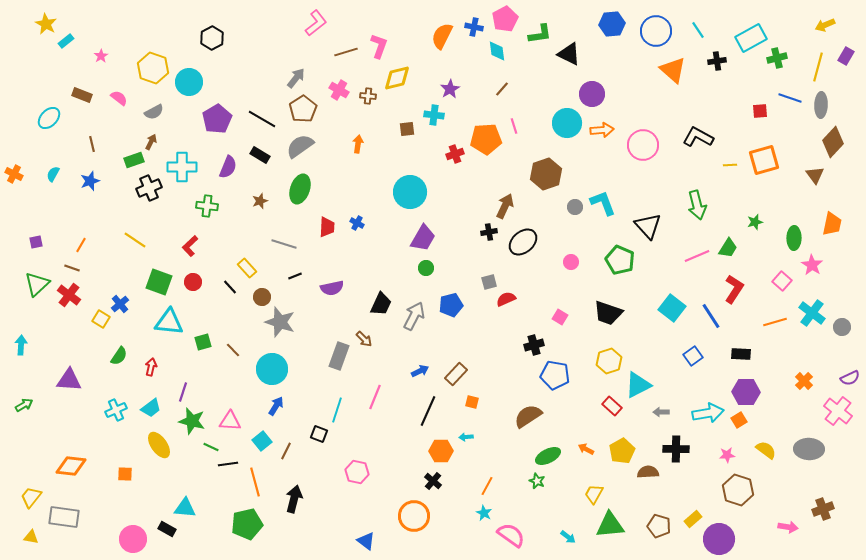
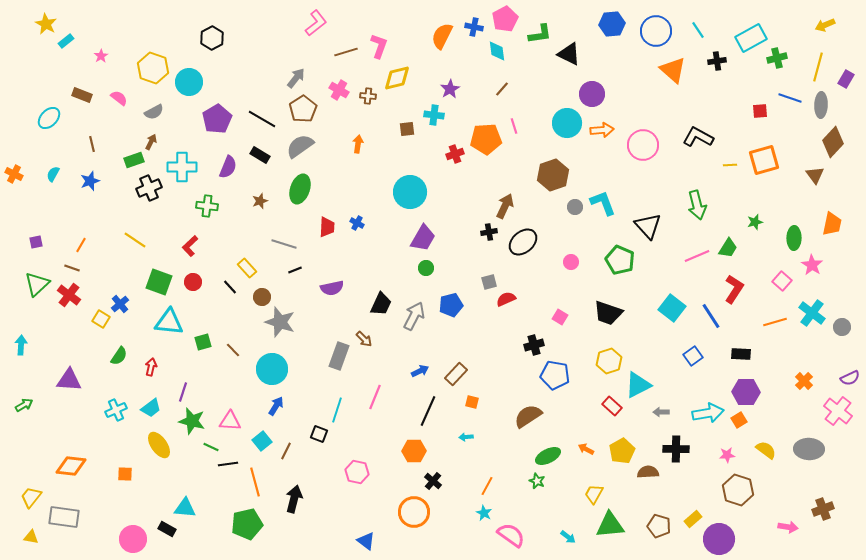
purple rectangle at (846, 56): moved 23 px down
brown hexagon at (546, 174): moved 7 px right, 1 px down
black line at (295, 276): moved 6 px up
orange hexagon at (441, 451): moved 27 px left
orange circle at (414, 516): moved 4 px up
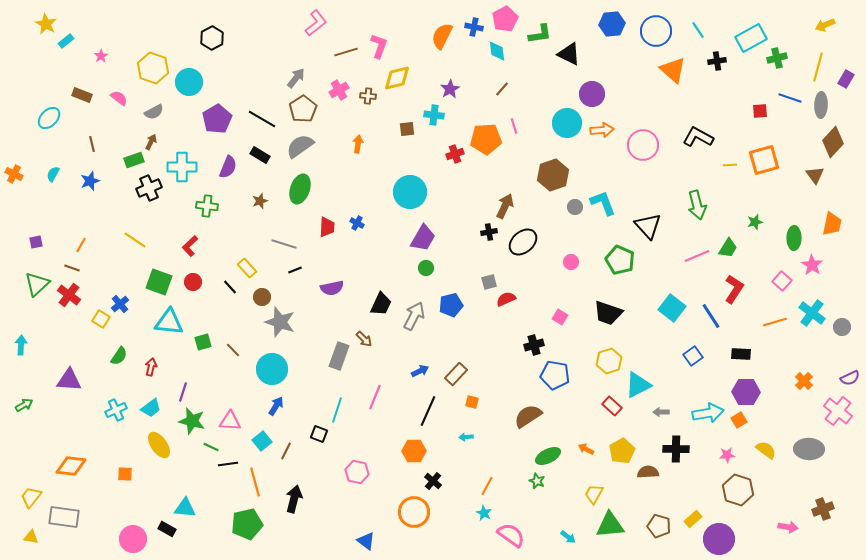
pink cross at (339, 90): rotated 30 degrees clockwise
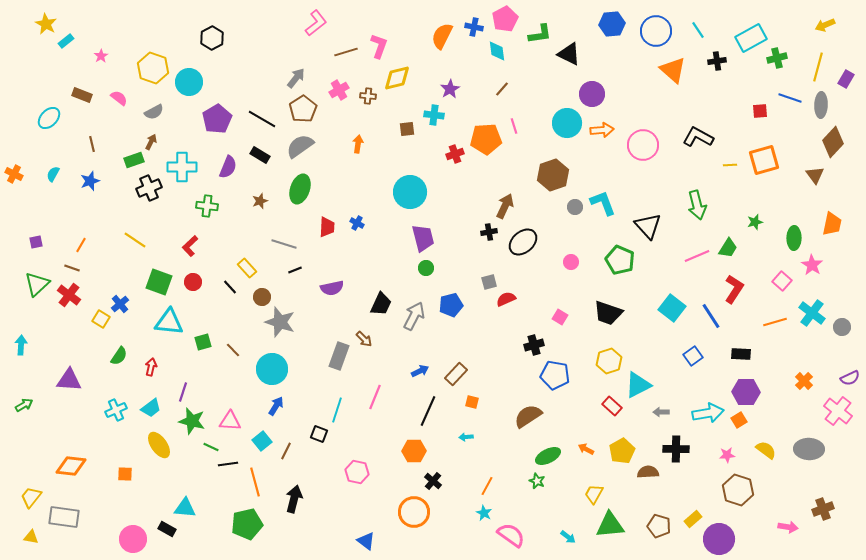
purple trapezoid at (423, 238): rotated 44 degrees counterclockwise
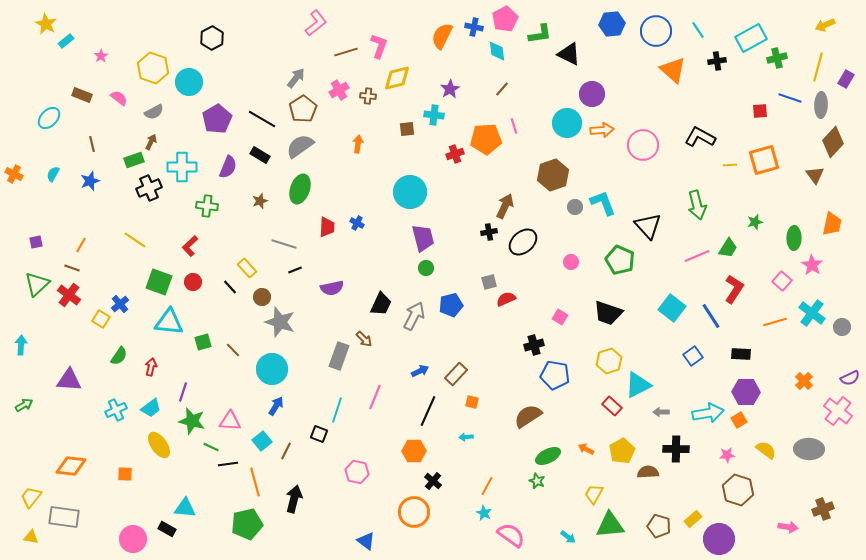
black L-shape at (698, 137): moved 2 px right
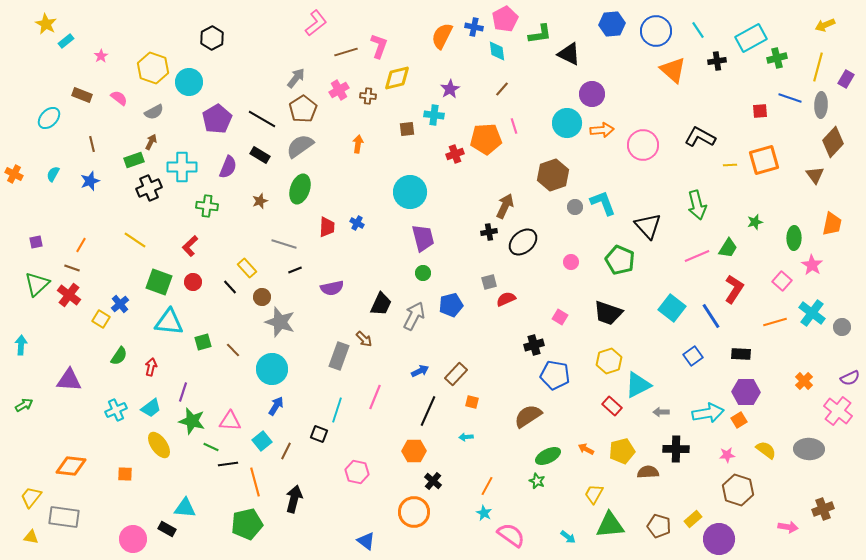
green circle at (426, 268): moved 3 px left, 5 px down
yellow pentagon at (622, 451): rotated 15 degrees clockwise
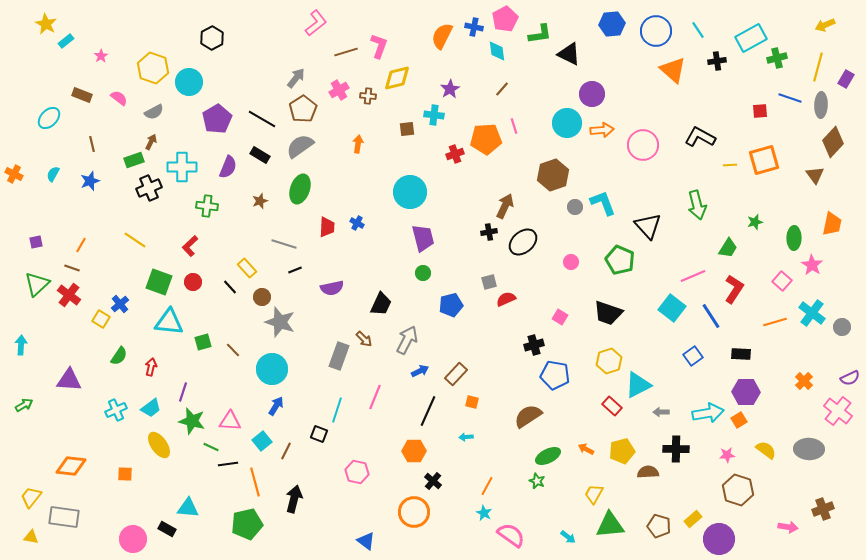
pink line at (697, 256): moved 4 px left, 20 px down
gray arrow at (414, 316): moved 7 px left, 24 px down
cyan triangle at (185, 508): moved 3 px right
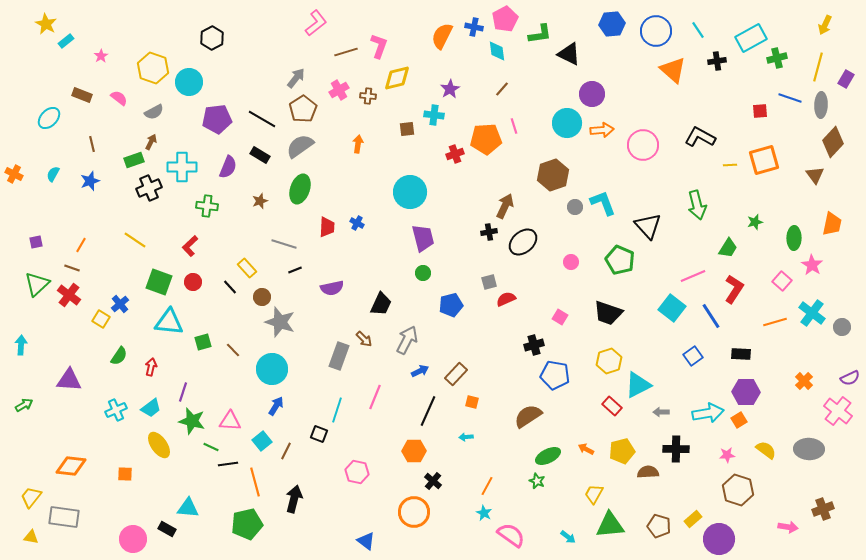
yellow arrow at (825, 25): rotated 42 degrees counterclockwise
purple pentagon at (217, 119): rotated 24 degrees clockwise
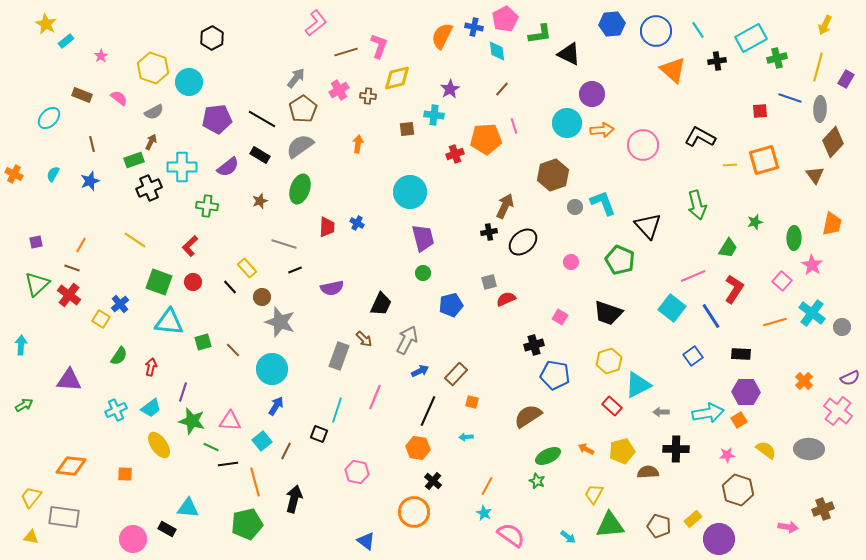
gray ellipse at (821, 105): moved 1 px left, 4 px down
purple semicircle at (228, 167): rotated 30 degrees clockwise
orange hexagon at (414, 451): moved 4 px right, 3 px up; rotated 10 degrees clockwise
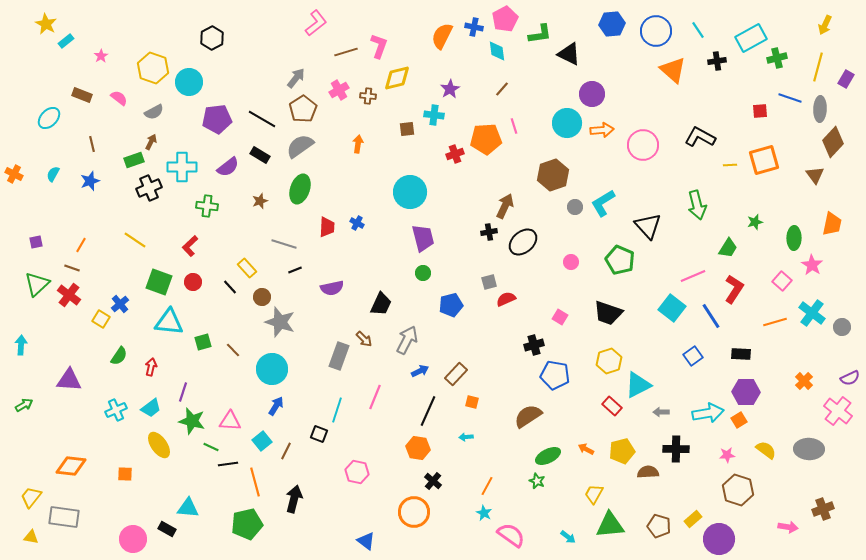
cyan L-shape at (603, 203): rotated 100 degrees counterclockwise
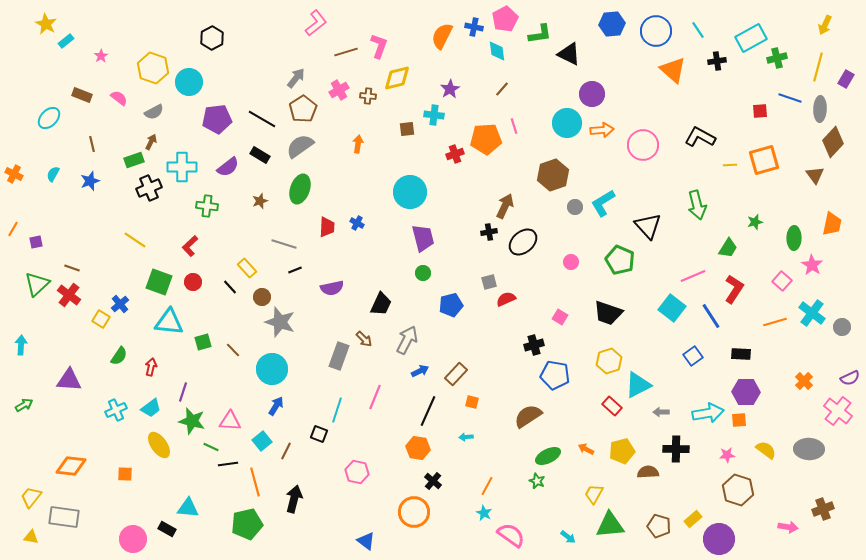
orange line at (81, 245): moved 68 px left, 16 px up
orange square at (739, 420): rotated 28 degrees clockwise
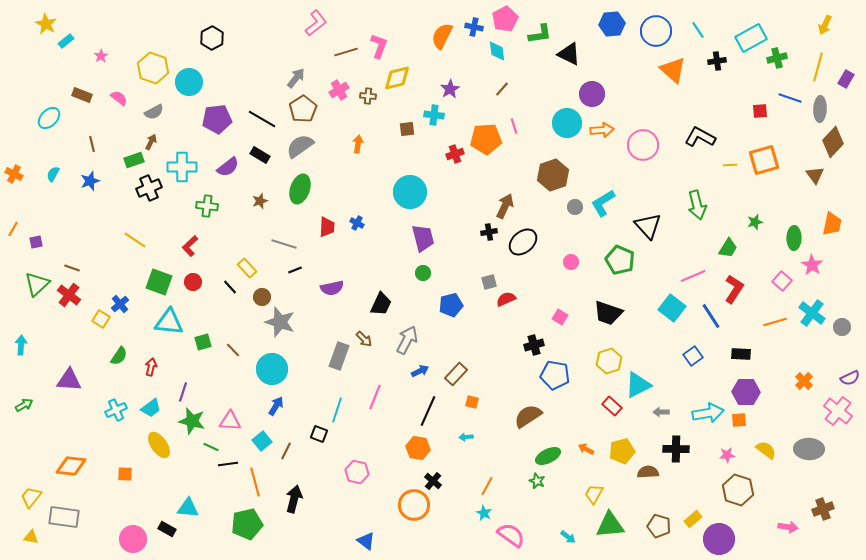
orange circle at (414, 512): moved 7 px up
